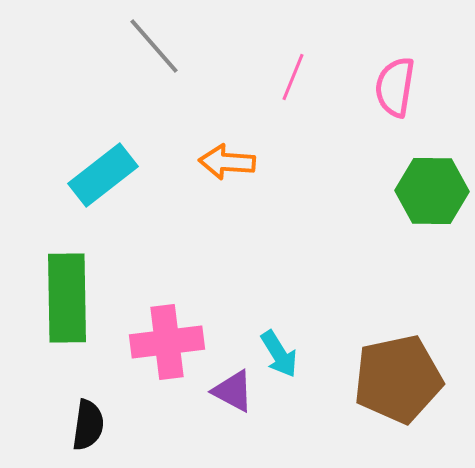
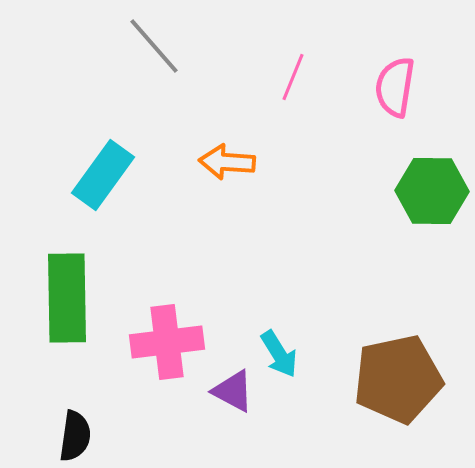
cyan rectangle: rotated 16 degrees counterclockwise
black semicircle: moved 13 px left, 11 px down
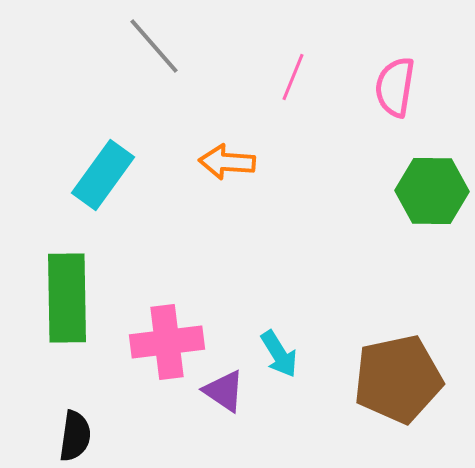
purple triangle: moved 9 px left; rotated 6 degrees clockwise
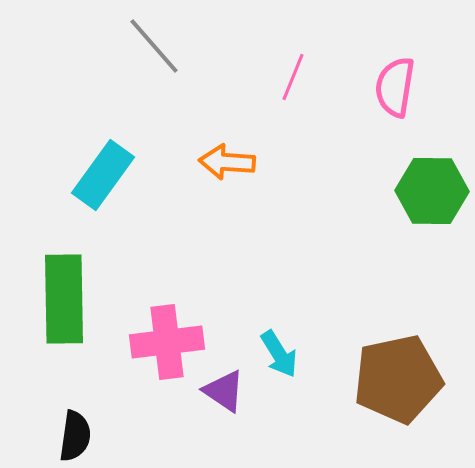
green rectangle: moved 3 px left, 1 px down
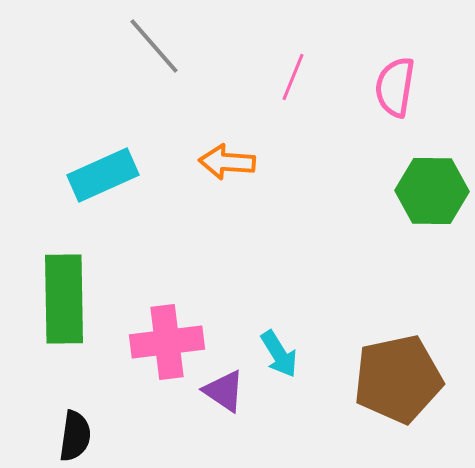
cyan rectangle: rotated 30 degrees clockwise
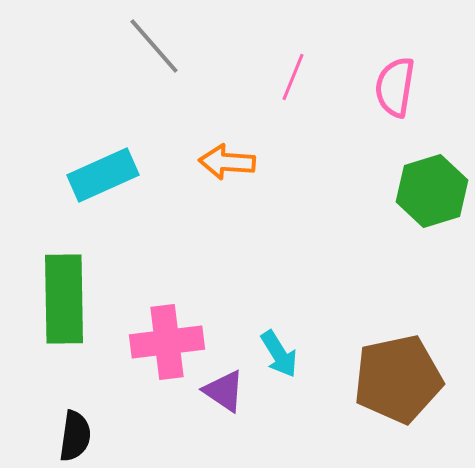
green hexagon: rotated 18 degrees counterclockwise
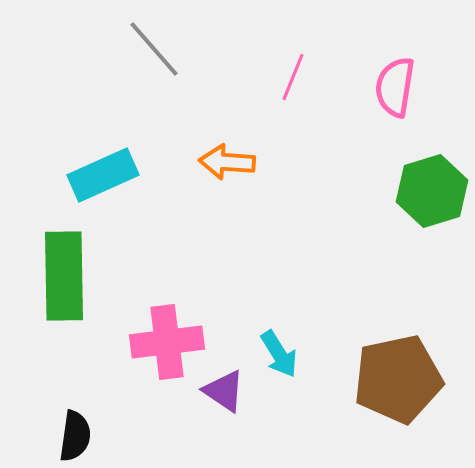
gray line: moved 3 px down
green rectangle: moved 23 px up
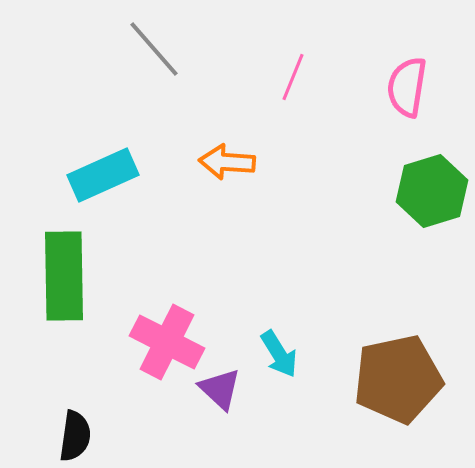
pink semicircle: moved 12 px right
pink cross: rotated 34 degrees clockwise
purple triangle: moved 4 px left, 2 px up; rotated 9 degrees clockwise
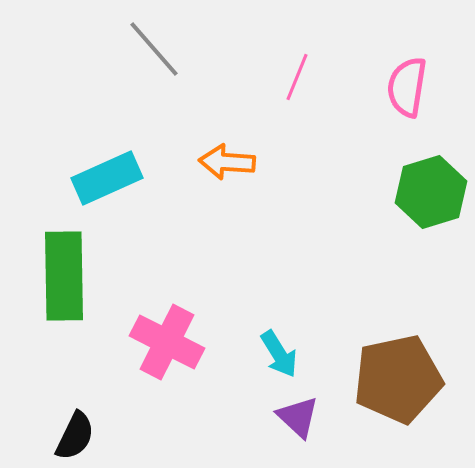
pink line: moved 4 px right
cyan rectangle: moved 4 px right, 3 px down
green hexagon: moved 1 px left, 1 px down
purple triangle: moved 78 px right, 28 px down
black semicircle: rotated 18 degrees clockwise
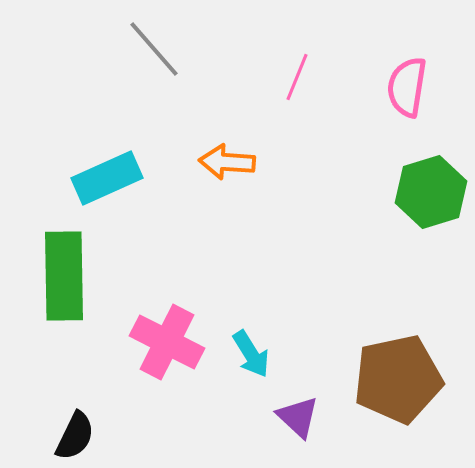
cyan arrow: moved 28 px left
